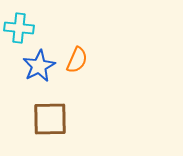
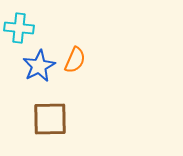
orange semicircle: moved 2 px left
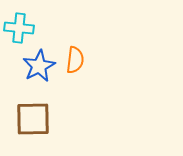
orange semicircle: rotated 16 degrees counterclockwise
brown square: moved 17 px left
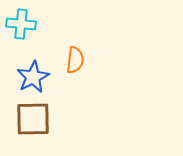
cyan cross: moved 2 px right, 4 px up
blue star: moved 6 px left, 11 px down
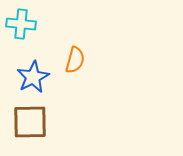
orange semicircle: rotated 8 degrees clockwise
brown square: moved 3 px left, 3 px down
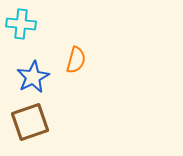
orange semicircle: moved 1 px right
brown square: rotated 18 degrees counterclockwise
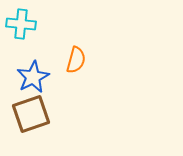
brown square: moved 1 px right, 8 px up
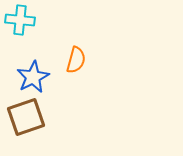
cyan cross: moved 1 px left, 4 px up
brown square: moved 5 px left, 3 px down
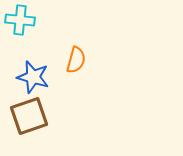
blue star: rotated 28 degrees counterclockwise
brown square: moved 3 px right, 1 px up
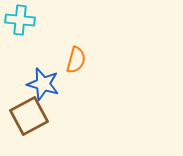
blue star: moved 10 px right, 7 px down
brown square: rotated 9 degrees counterclockwise
